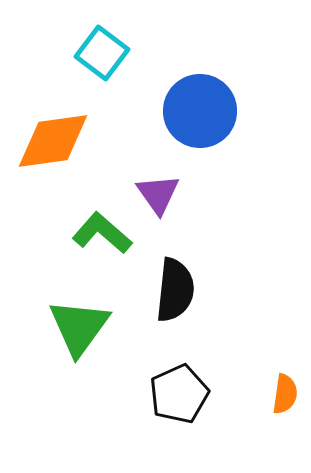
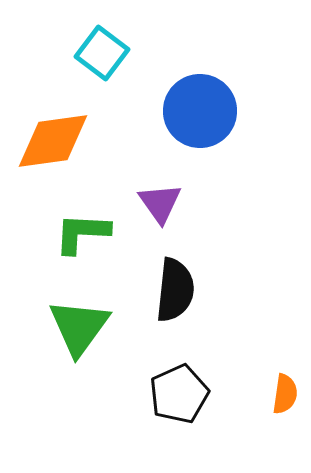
purple triangle: moved 2 px right, 9 px down
green L-shape: moved 20 px left; rotated 38 degrees counterclockwise
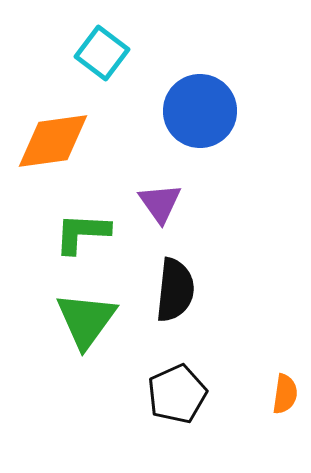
green triangle: moved 7 px right, 7 px up
black pentagon: moved 2 px left
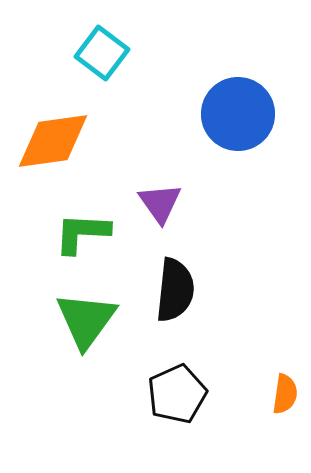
blue circle: moved 38 px right, 3 px down
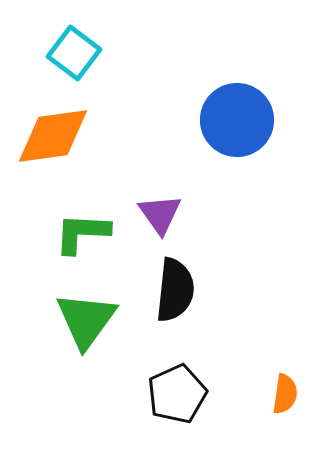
cyan square: moved 28 px left
blue circle: moved 1 px left, 6 px down
orange diamond: moved 5 px up
purple triangle: moved 11 px down
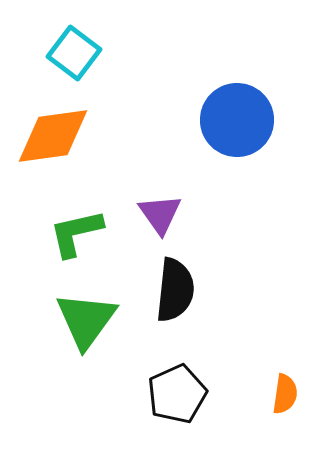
green L-shape: moved 6 px left; rotated 16 degrees counterclockwise
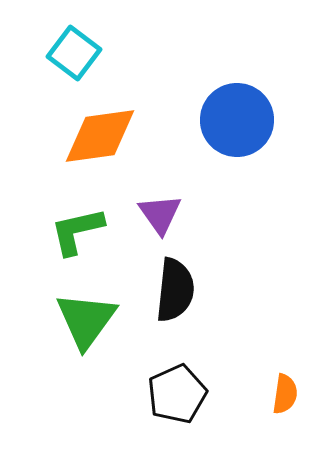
orange diamond: moved 47 px right
green L-shape: moved 1 px right, 2 px up
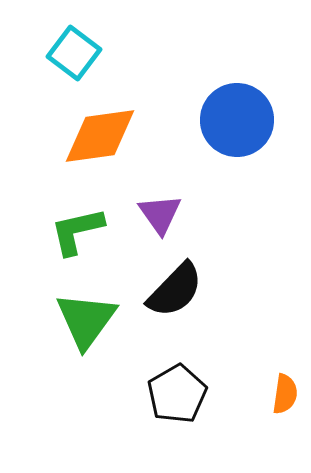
black semicircle: rotated 38 degrees clockwise
black pentagon: rotated 6 degrees counterclockwise
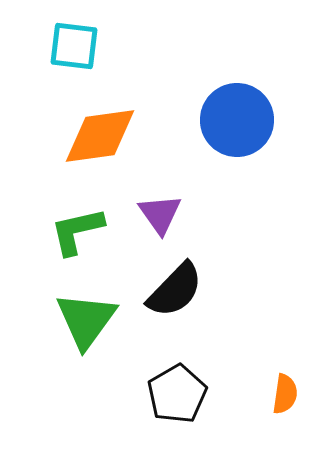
cyan square: moved 7 px up; rotated 30 degrees counterclockwise
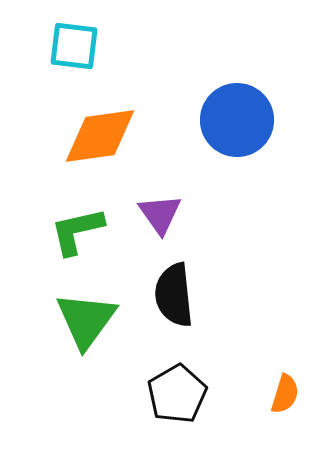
black semicircle: moved 1 px left, 5 px down; rotated 130 degrees clockwise
orange semicircle: rotated 9 degrees clockwise
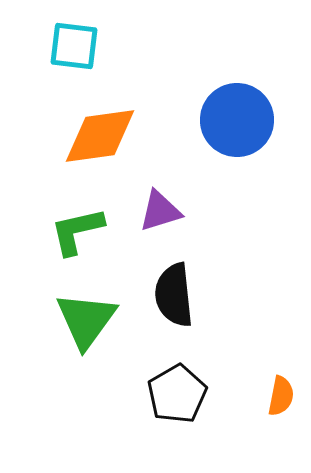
purple triangle: moved 3 px up; rotated 48 degrees clockwise
orange semicircle: moved 4 px left, 2 px down; rotated 6 degrees counterclockwise
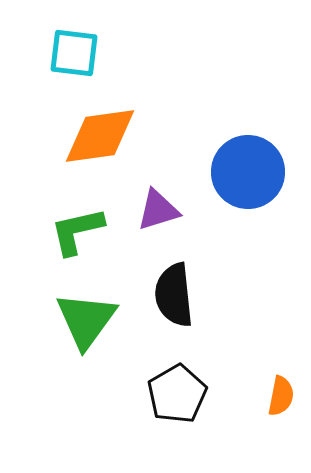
cyan square: moved 7 px down
blue circle: moved 11 px right, 52 px down
purple triangle: moved 2 px left, 1 px up
